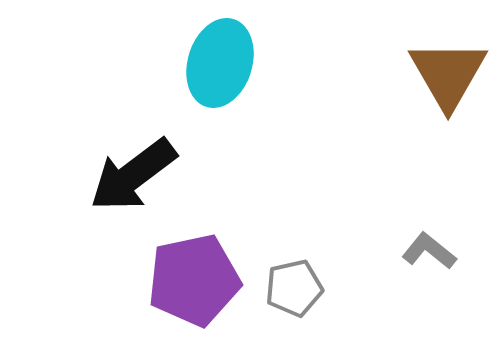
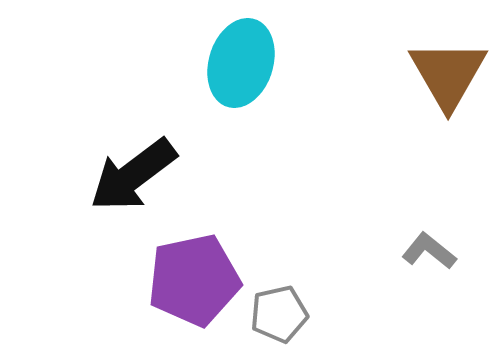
cyan ellipse: moved 21 px right
gray pentagon: moved 15 px left, 26 px down
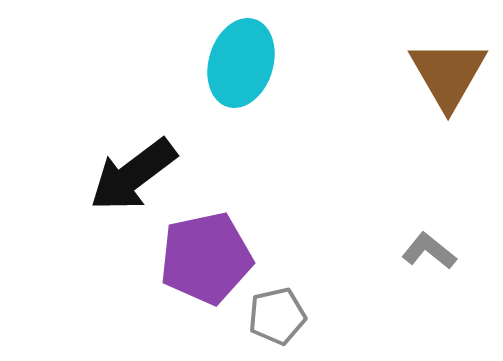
purple pentagon: moved 12 px right, 22 px up
gray pentagon: moved 2 px left, 2 px down
